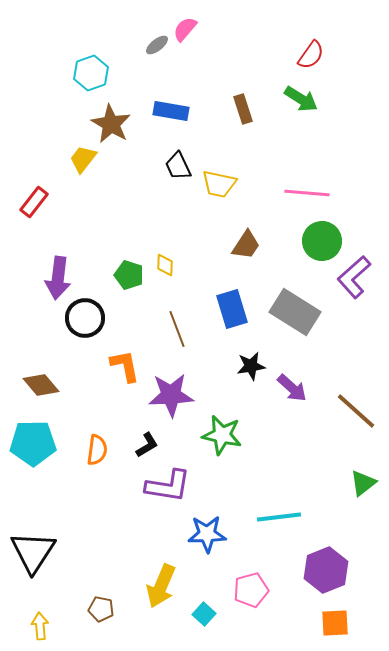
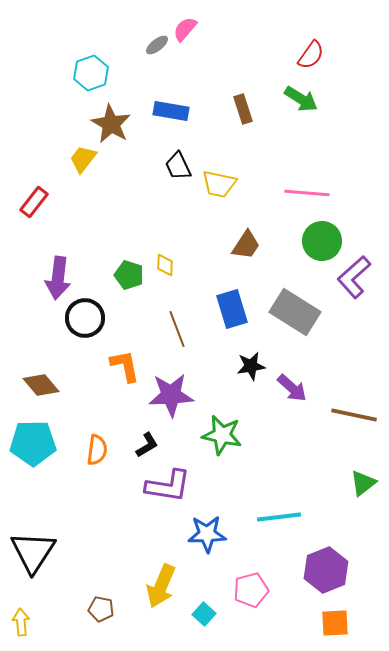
brown line at (356, 411): moved 2 px left, 4 px down; rotated 30 degrees counterclockwise
yellow arrow at (40, 626): moved 19 px left, 4 px up
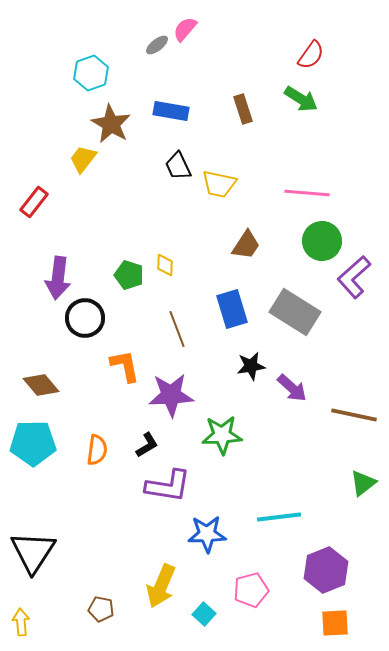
green star at (222, 435): rotated 15 degrees counterclockwise
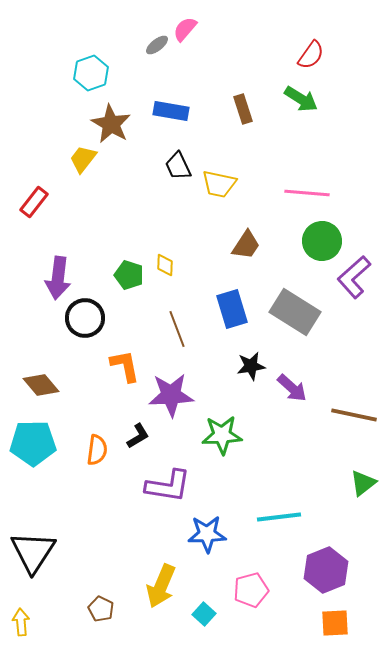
black L-shape at (147, 445): moved 9 px left, 9 px up
brown pentagon at (101, 609): rotated 15 degrees clockwise
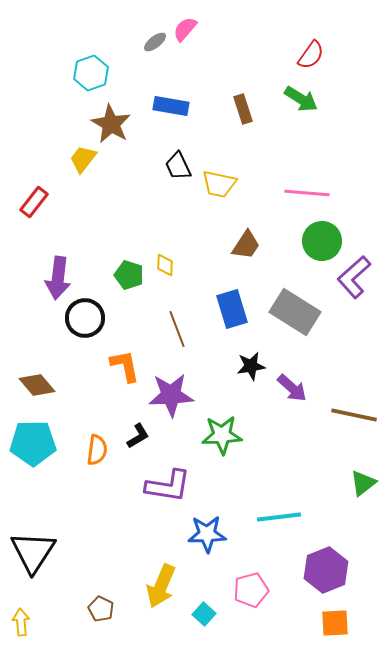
gray ellipse at (157, 45): moved 2 px left, 3 px up
blue rectangle at (171, 111): moved 5 px up
brown diamond at (41, 385): moved 4 px left
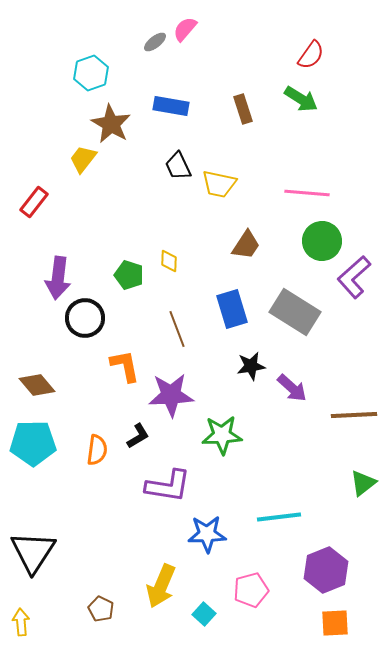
yellow diamond at (165, 265): moved 4 px right, 4 px up
brown line at (354, 415): rotated 15 degrees counterclockwise
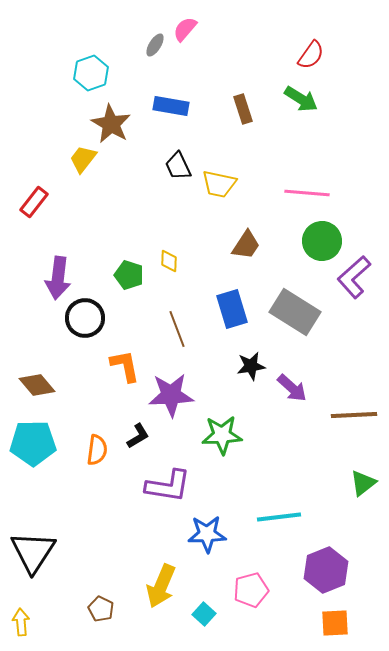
gray ellipse at (155, 42): moved 3 px down; rotated 20 degrees counterclockwise
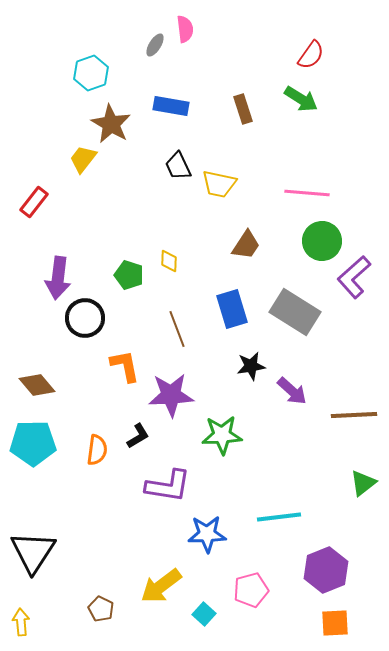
pink semicircle at (185, 29): rotated 132 degrees clockwise
purple arrow at (292, 388): moved 3 px down
yellow arrow at (161, 586): rotated 30 degrees clockwise
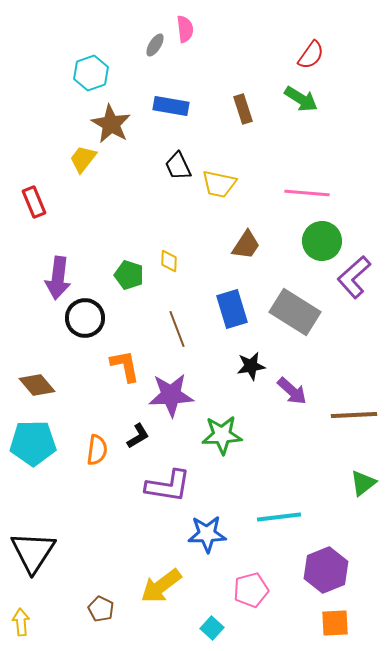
red rectangle at (34, 202): rotated 60 degrees counterclockwise
cyan square at (204, 614): moved 8 px right, 14 px down
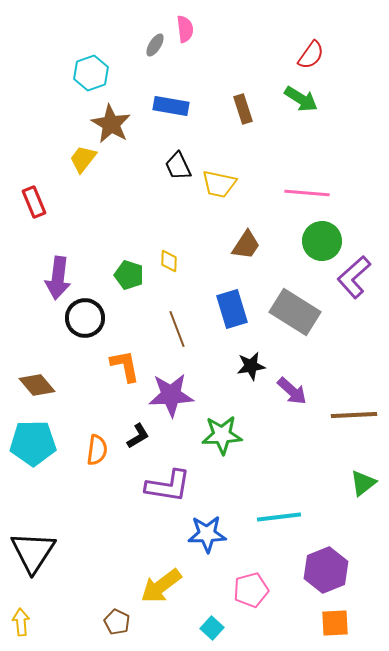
brown pentagon at (101, 609): moved 16 px right, 13 px down
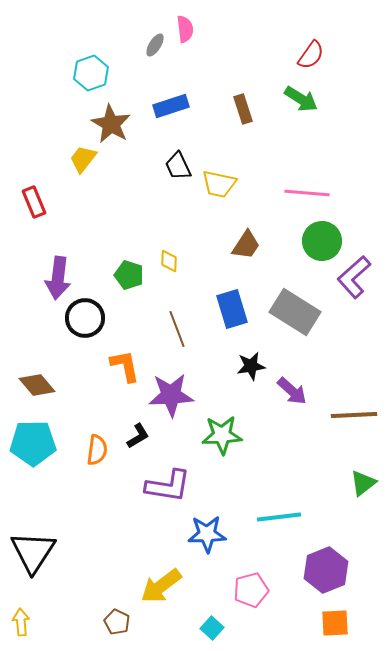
blue rectangle at (171, 106): rotated 28 degrees counterclockwise
